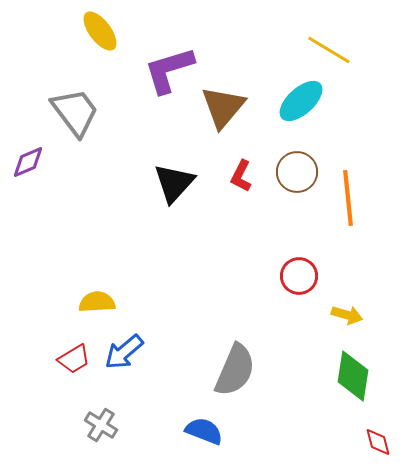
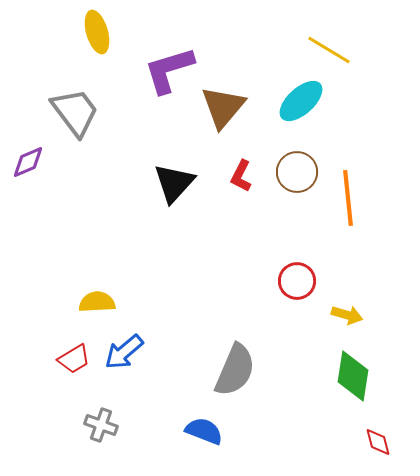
yellow ellipse: moved 3 px left, 1 px down; rotated 21 degrees clockwise
red circle: moved 2 px left, 5 px down
gray cross: rotated 12 degrees counterclockwise
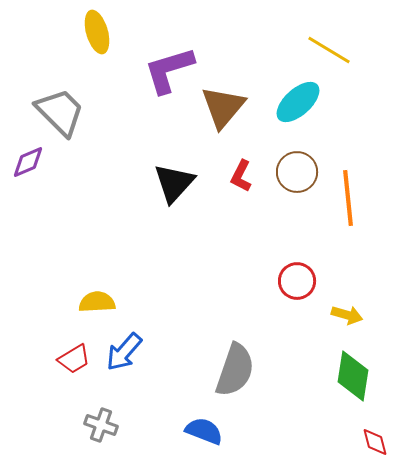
cyan ellipse: moved 3 px left, 1 px down
gray trapezoid: moved 15 px left; rotated 8 degrees counterclockwise
blue arrow: rotated 9 degrees counterclockwise
gray semicircle: rotated 4 degrees counterclockwise
red diamond: moved 3 px left
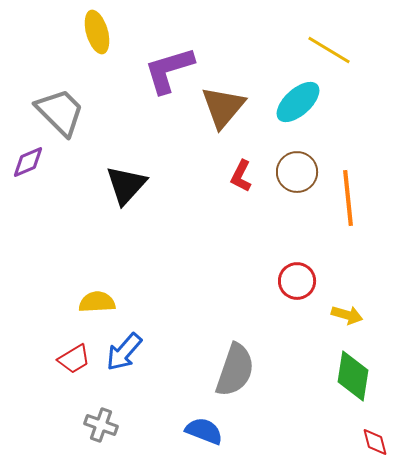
black triangle: moved 48 px left, 2 px down
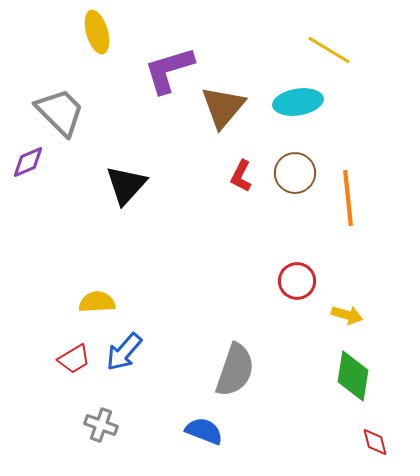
cyan ellipse: rotated 33 degrees clockwise
brown circle: moved 2 px left, 1 px down
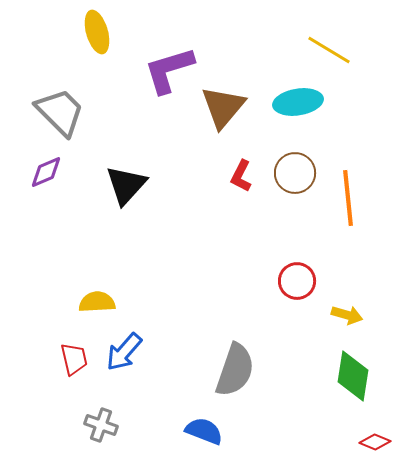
purple diamond: moved 18 px right, 10 px down
red trapezoid: rotated 72 degrees counterclockwise
red diamond: rotated 52 degrees counterclockwise
